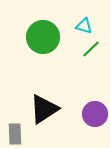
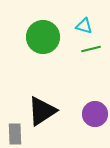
green line: rotated 30 degrees clockwise
black triangle: moved 2 px left, 2 px down
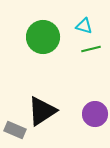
gray rectangle: moved 4 px up; rotated 65 degrees counterclockwise
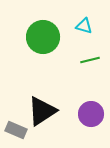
green line: moved 1 px left, 11 px down
purple circle: moved 4 px left
gray rectangle: moved 1 px right
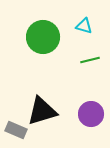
black triangle: rotated 16 degrees clockwise
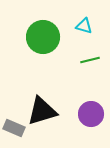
gray rectangle: moved 2 px left, 2 px up
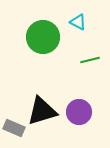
cyan triangle: moved 6 px left, 4 px up; rotated 12 degrees clockwise
purple circle: moved 12 px left, 2 px up
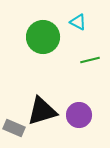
purple circle: moved 3 px down
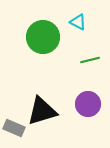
purple circle: moved 9 px right, 11 px up
